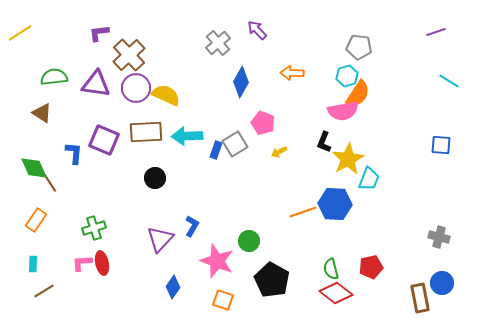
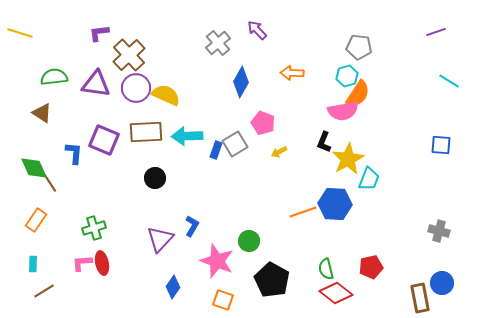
yellow line at (20, 33): rotated 50 degrees clockwise
gray cross at (439, 237): moved 6 px up
green semicircle at (331, 269): moved 5 px left
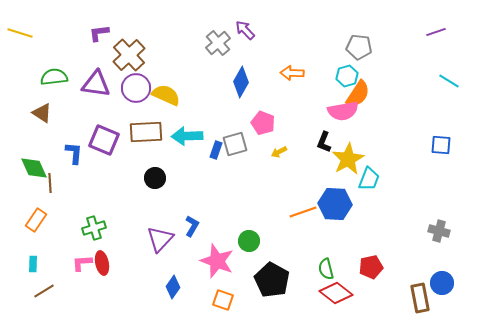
purple arrow at (257, 30): moved 12 px left
gray square at (235, 144): rotated 15 degrees clockwise
brown line at (50, 183): rotated 30 degrees clockwise
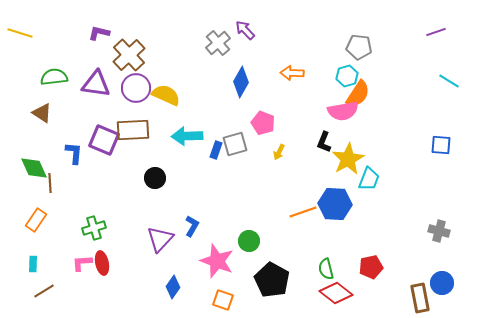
purple L-shape at (99, 33): rotated 20 degrees clockwise
brown rectangle at (146, 132): moved 13 px left, 2 px up
yellow arrow at (279, 152): rotated 35 degrees counterclockwise
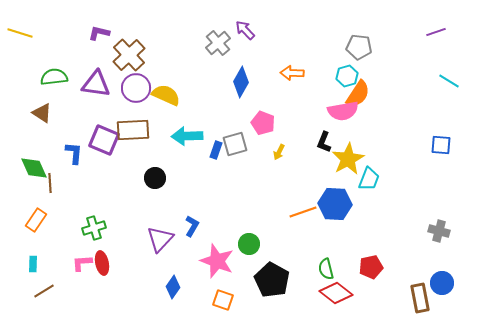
green circle at (249, 241): moved 3 px down
